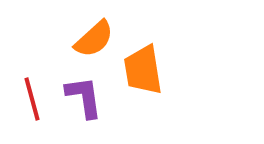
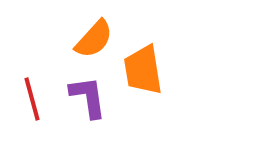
orange semicircle: rotated 6 degrees counterclockwise
purple L-shape: moved 4 px right
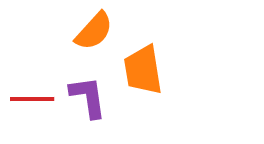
orange semicircle: moved 8 px up
red line: rotated 75 degrees counterclockwise
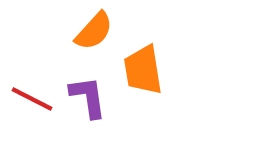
red line: rotated 27 degrees clockwise
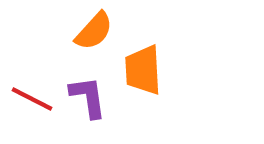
orange trapezoid: rotated 6 degrees clockwise
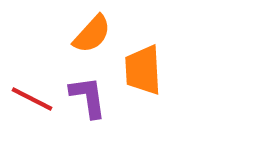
orange semicircle: moved 2 px left, 3 px down
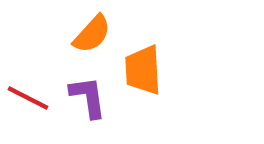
red line: moved 4 px left, 1 px up
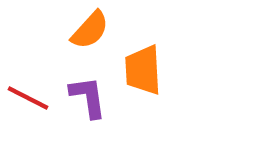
orange semicircle: moved 2 px left, 4 px up
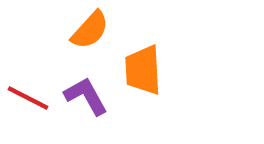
purple L-shape: moved 2 px left, 1 px up; rotated 21 degrees counterclockwise
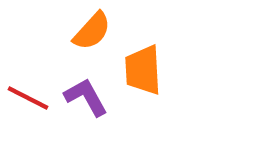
orange semicircle: moved 2 px right, 1 px down
purple L-shape: moved 1 px down
